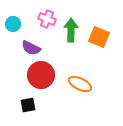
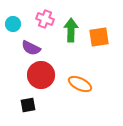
pink cross: moved 2 px left
orange square: rotated 30 degrees counterclockwise
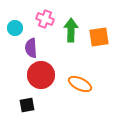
cyan circle: moved 2 px right, 4 px down
purple semicircle: rotated 60 degrees clockwise
black square: moved 1 px left
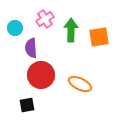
pink cross: rotated 36 degrees clockwise
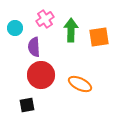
purple semicircle: moved 3 px right, 1 px up
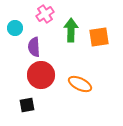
pink cross: moved 5 px up
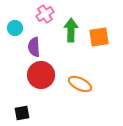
black square: moved 5 px left, 8 px down
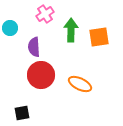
cyan circle: moved 5 px left
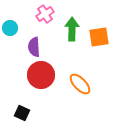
green arrow: moved 1 px right, 1 px up
orange ellipse: rotated 20 degrees clockwise
black square: rotated 35 degrees clockwise
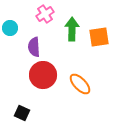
red circle: moved 2 px right
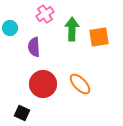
red circle: moved 9 px down
